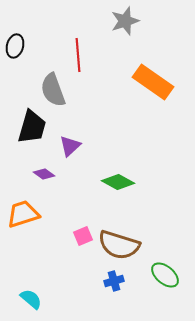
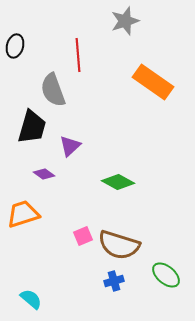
green ellipse: moved 1 px right
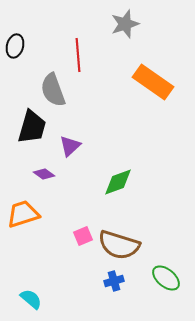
gray star: moved 3 px down
green diamond: rotated 48 degrees counterclockwise
green ellipse: moved 3 px down
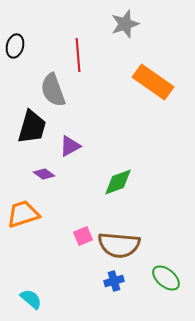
purple triangle: rotated 15 degrees clockwise
brown semicircle: rotated 12 degrees counterclockwise
